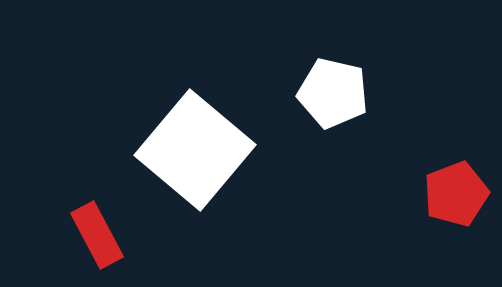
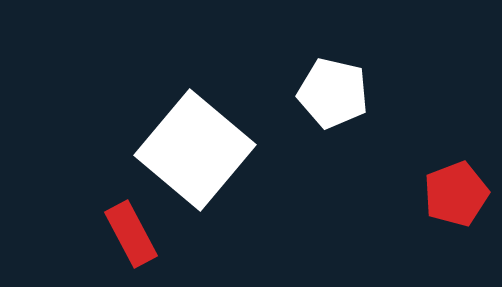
red rectangle: moved 34 px right, 1 px up
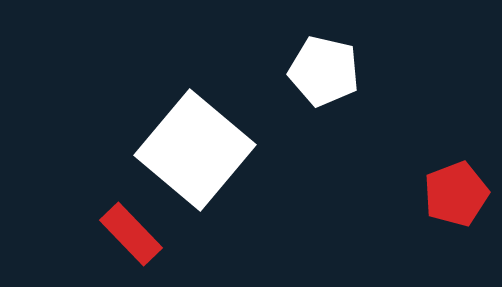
white pentagon: moved 9 px left, 22 px up
red rectangle: rotated 16 degrees counterclockwise
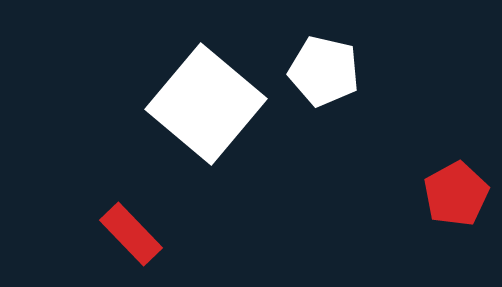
white square: moved 11 px right, 46 px up
red pentagon: rotated 8 degrees counterclockwise
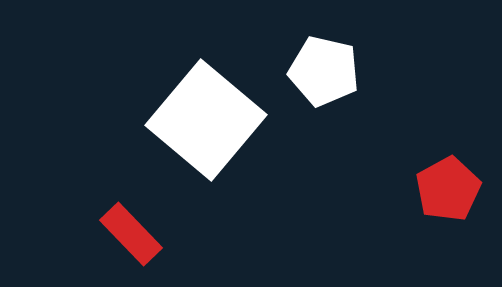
white square: moved 16 px down
red pentagon: moved 8 px left, 5 px up
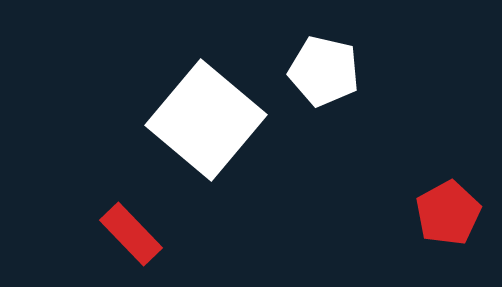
red pentagon: moved 24 px down
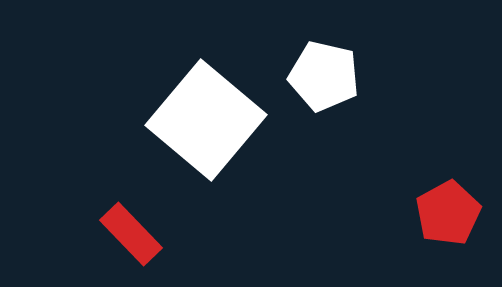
white pentagon: moved 5 px down
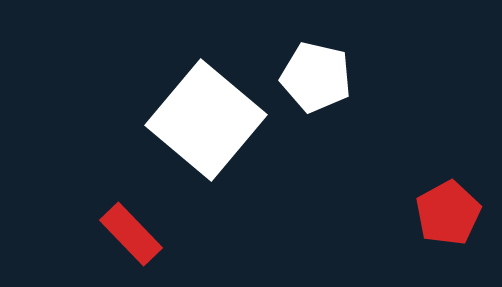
white pentagon: moved 8 px left, 1 px down
